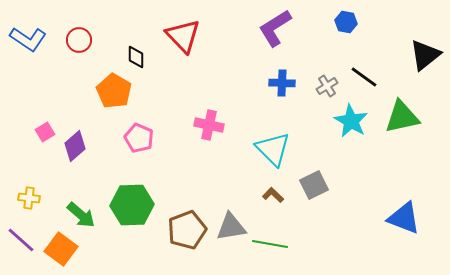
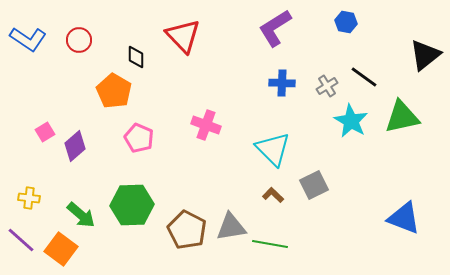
pink cross: moved 3 px left; rotated 8 degrees clockwise
brown pentagon: rotated 24 degrees counterclockwise
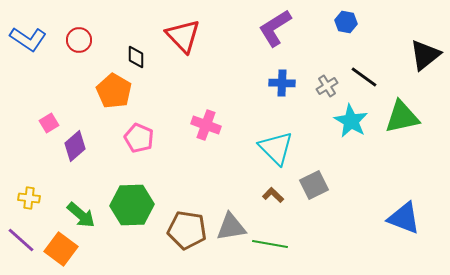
pink square: moved 4 px right, 9 px up
cyan triangle: moved 3 px right, 1 px up
brown pentagon: rotated 18 degrees counterclockwise
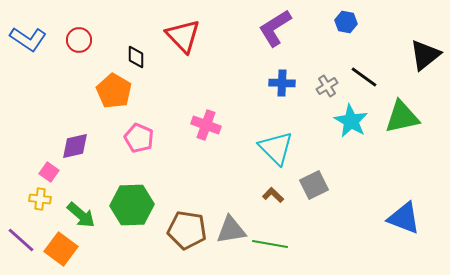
pink square: moved 49 px down; rotated 24 degrees counterclockwise
purple diamond: rotated 28 degrees clockwise
yellow cross: moved 11 px right, 1 px down
gray triangle: moved 3 px down
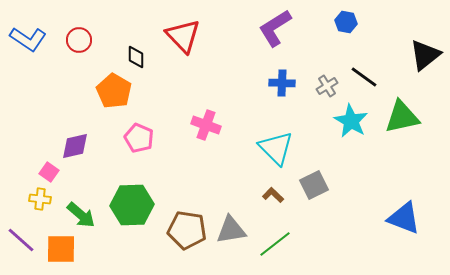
green line: moved 5 px right; rotated 48 degrees counterclockwise
orange square: rotated 36 degrees counterclockwise
